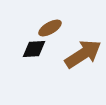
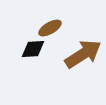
black diamond: moved 1 px left
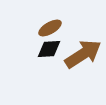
black diamond: moved 16 px right
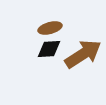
brown ellipse: rotated 15 degrees clockwise
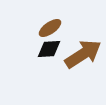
brown ellipse: rotated 20 degrees counterclockwise
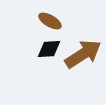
brown ellipse: moved 7 px up; rotated 65 degrees clockwise
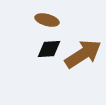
brown ellipse: moved 3 px left, 1 px up; rotated 15 degrees counterclockwise
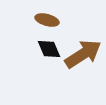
black diamond: rotated 70 degrees clockwise
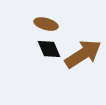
brown ellipse: moved 1 px left, 4 px down
